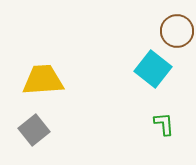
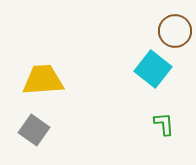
brown circle: moved 2 px left
gray square: rotated 16 degrees counterclockwise
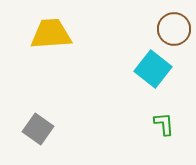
brown circle: moved 1 px left, 2 px up
yellow trapezoid: moved 8 px right, 46 px up
gray square: moved 4 px right, 1 px up
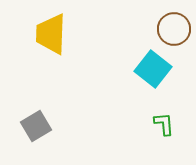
yellow trapezoid: rotated 84 degrees counterclockwise
gray square: moved 2 px left, 3 px up; rotated 24 degrees clockwise
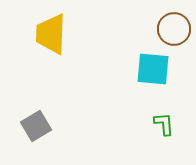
cyan square: rotated 33 degrees counterclockwise
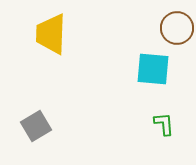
brown circle: moved 3 px right, 1 px up
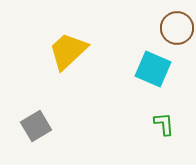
yellow trapezoid: moved 17 px right, 17 px down; rotated 45 degrees clockwise
cyan square: rotated 18 degrees clockwise
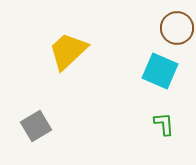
cyan square: moved 7 px right, 2 px down
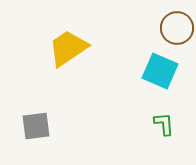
yellow trapezoid: moved 3 px up; rotated 9 degrees clockwise
gray square: rotated 24 degrees clockwise
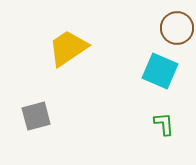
gray square: moved 10 px up; rotated 8 degrees counterclockwise
